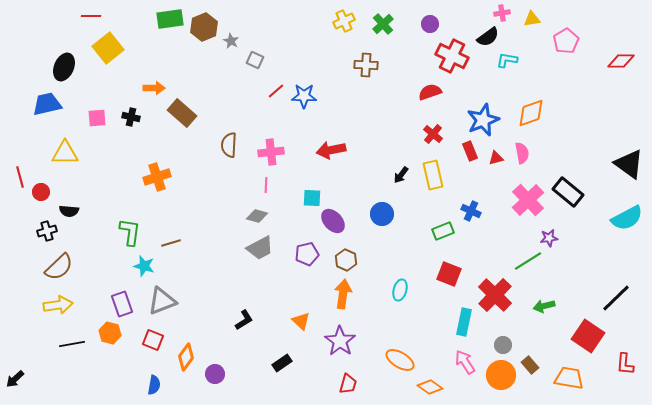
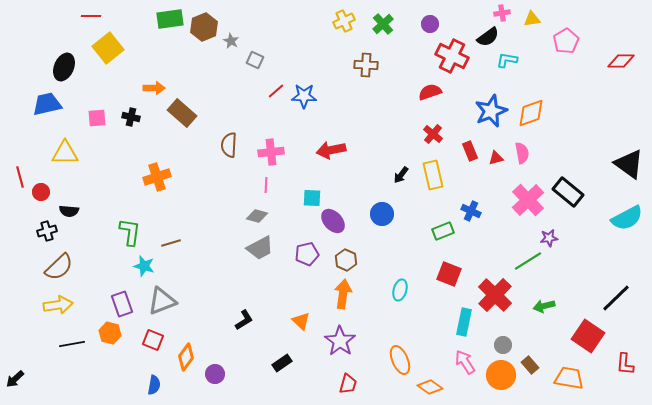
blue star at (483, 120): moved 8 px right, 9 px up
orange ellipse at (400, 360): rotated 36 degrees clockwise
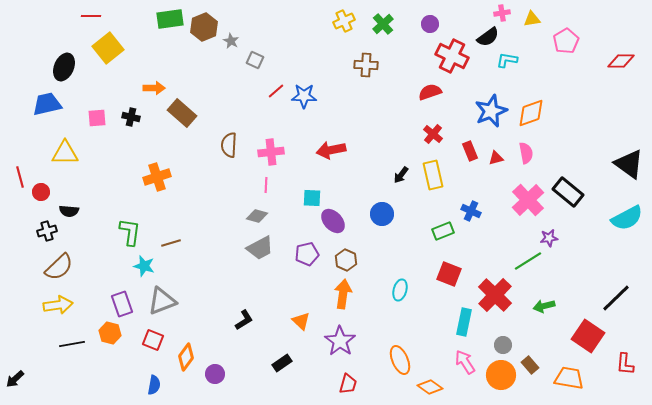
pink semicircle at (522, 153): moved 4 px right
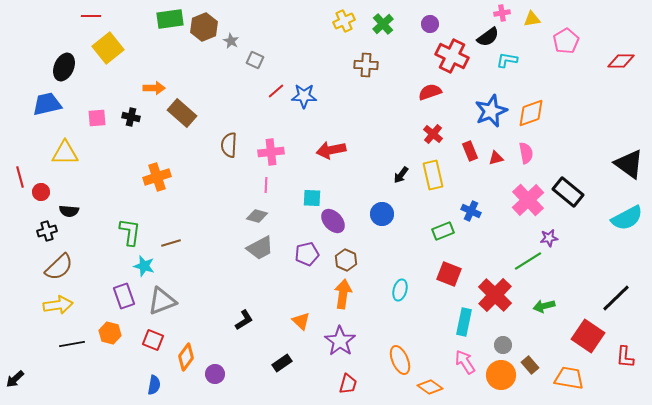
purple rectangle at (122, 304): moved 2 px right, 8 px up
red L-shape at (625, 364): moved 7 px up
